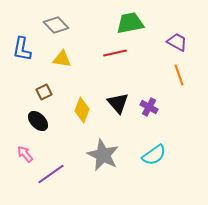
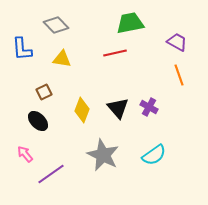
blue L-shape: rotated 15 degrees counterclockwise
black triangle: moved 5 px down
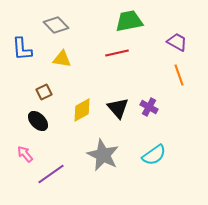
green trapezoid: moved 1 px left, 2 px up
red line: moved 2 px right
yellow diamond: rotated 40 degrees clockwise
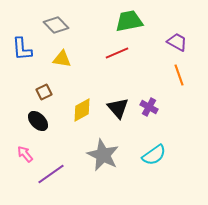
red line: rotated 10 degrees counterclockwise
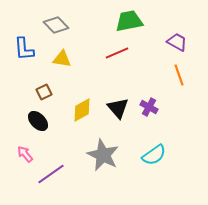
blue L-shape: moved 2 px right
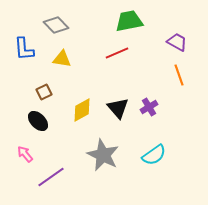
purple cross: rotated 30 degrees clockwise
purple line: moved 3 px down
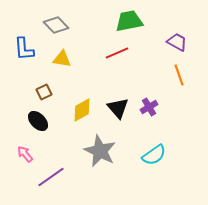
gray star: moved 3 px left, 4 px up
